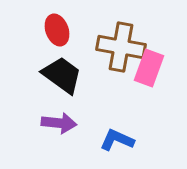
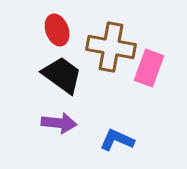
brown cross: moved 10 px left
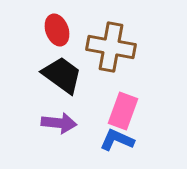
pink rectangle: moved 26 px left, 43 px down
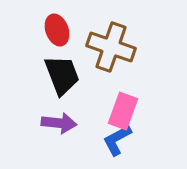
brown cross: rotated 9 degrees clockwise
black trapezoid: rotated 33 degrees clockwise
blue L-shape: rotated 52 degrees counterclockwise
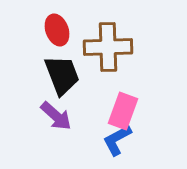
brown cross: moved 3 px left; rotated 21 degrees counterclockwise
purple arrow: moved 3 px left, 7 px up; rotated 36 degrees clockwise
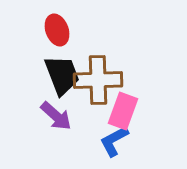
brown cross: moved 10 px left, 33 px down
blue L-shape: moved 3 px left, 1 px down
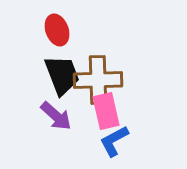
pink rectangle: moved 17 px left; rotated 33 degrees counterclockwise
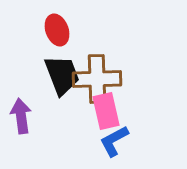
brown cross: moved 1 px left, 1 px up
purple arrow: moved 35 px left; rotated 140 degrees counterclockwise
